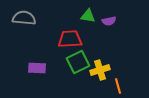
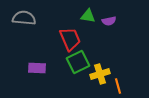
red trapezoid: rotated 70 degrees clockwise
yellow cross: moved 4 px down
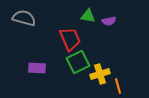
gray semicircle: rotated 10 degrees clockwise
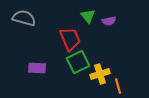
green triangle: rotated 42 degrees clockwise
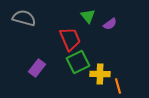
purple semicircle: moved 1 px right, 3 px down; rotated 24 degrees counterclockwise
purple rectangle: rotated 54 degrees counterclockwise
yellow cross: rotated 18 degrees clockwise
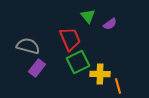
gray semicircle: moved 4 px right, 28 px down
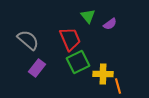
gray semicircle: moved 6 px up; rotated 25 degrees clockwise
yellow cross: moved 3 px right
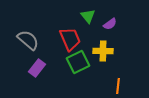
yellow cross: moved 23 px up
orange line: rotated 21 degrees clockwise
